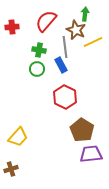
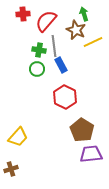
green arrow: moved 1 px left; rotated 24 degrees counterclockwise
red cross: moved 11 px right, 13 px up
gray line: moved 11 px left, 1 px up
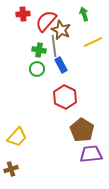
brown star: moved 15 px left
yellow trapezoid: moved 1 px left
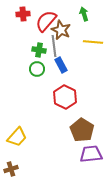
yellow line: rotated 30 degrees clockwise
